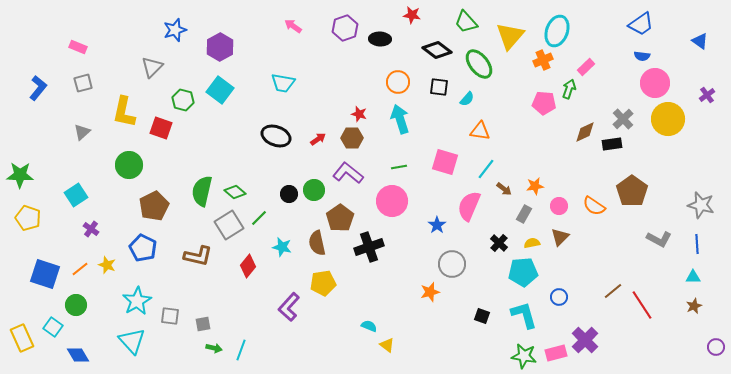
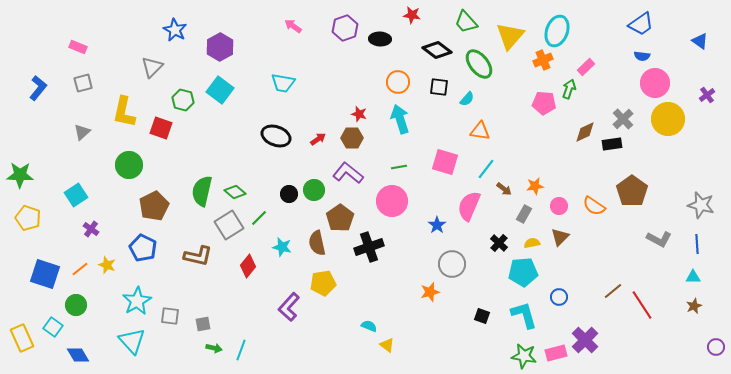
blue star at (175, 30): rotated 25 degrees counterclockwise
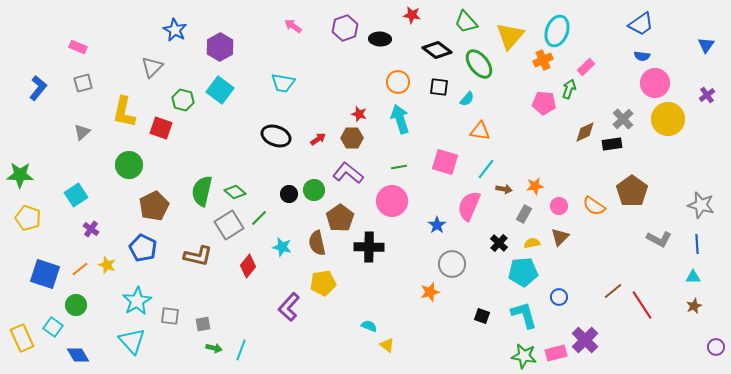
blue triangle at (700, 41): moved 6 px right, 4 px down; rotated 30 degrees clockwise
brown arrow at (504, 189): rotated 28 degrees counterclockwise
black cross at (369, 247): rotated 20 degrees clockwise
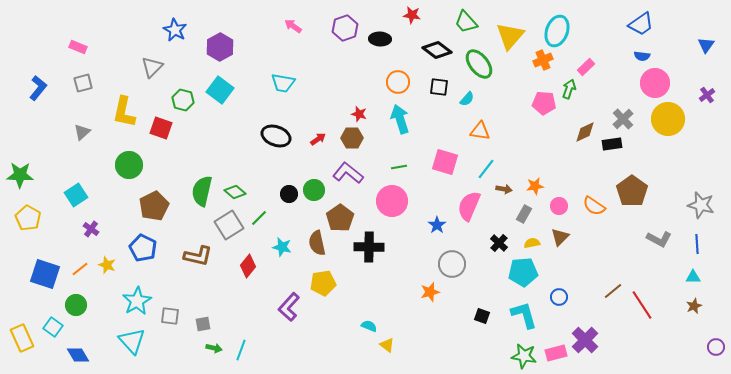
yellow pentagon at (28, 218): rotated 10 degrees clockwise
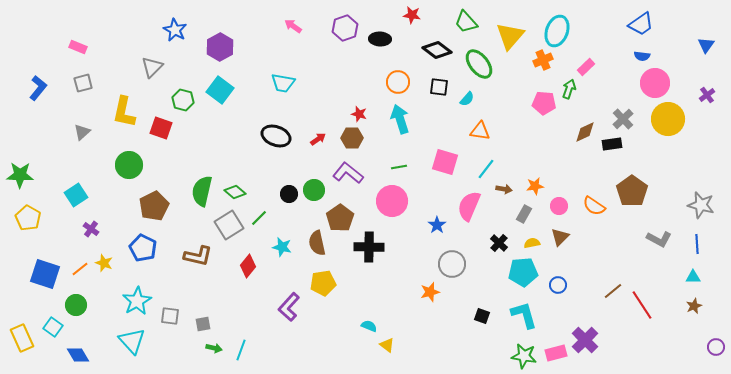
yellow star at (107, 265): moved 3 px left, 2 px up
blue circle at (559, 297): moved 1 px left, 12 px up
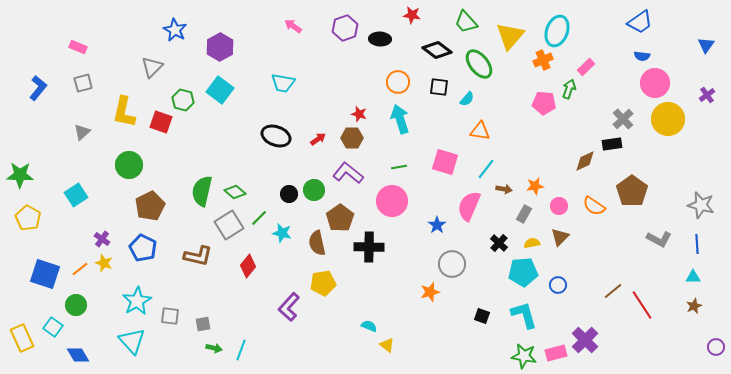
blue trapezoid at (641, 24): moved 1 px left, 2 px up
red square at (161, 128): moved 6 px up
brown diamond at (585, 132): moved 29 px down
brown pentagon at (154, 206): moved 4 px left
purple cross at (91, 229): moved 11 px right, 10 px down
cyan star at (282, 247): moved 14 px up
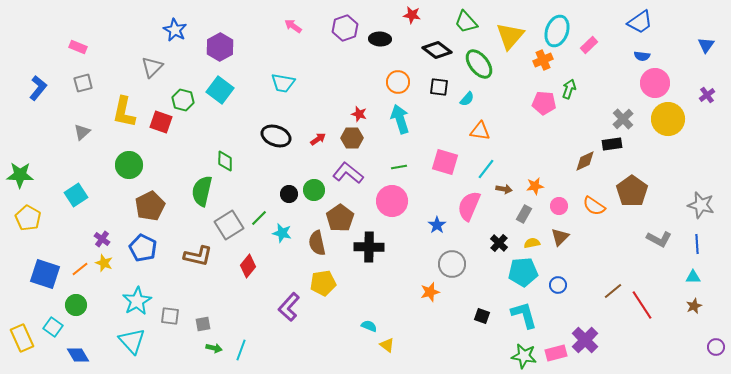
pink rectangle at (586, 67): moved 3 px right, 22 px up
green diamond at (235, 192): moved 10 px left, 31 px up; rotated 50 degrees clockwise
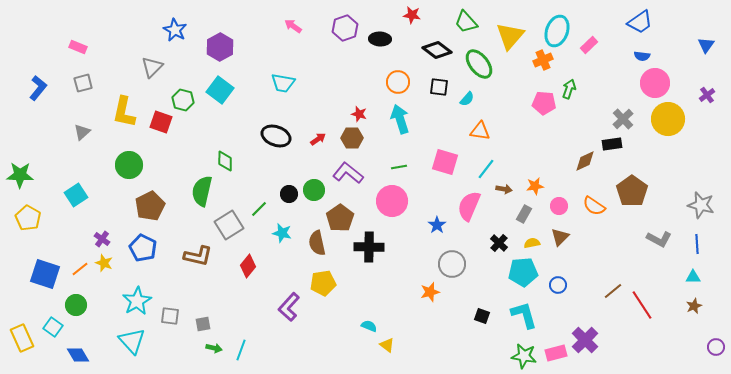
green line at (259, 218): moved 9 px up
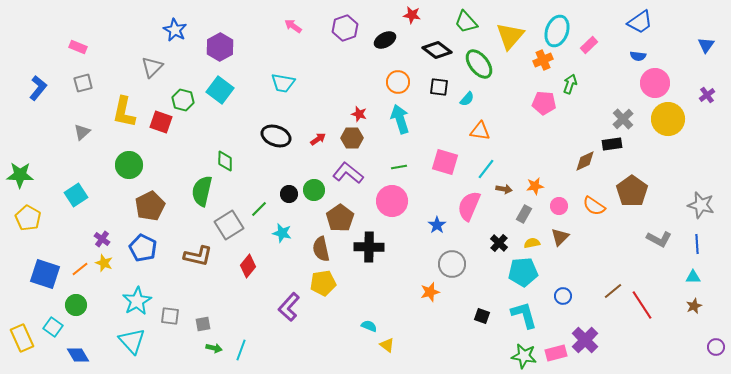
black ellipse at (380, 39): moved 5 px right, 1 px down; rotated 30 degrees counterclockwise
blue semicircle at (642, 56): moved 4 px left
green arrow at (569, 89): moved 1 px right, 5 px up
brown semicircle at (317, 243): moved 4 px right, 6 px down
blue circle at (558, 285): moved 5 px right, 11 px down
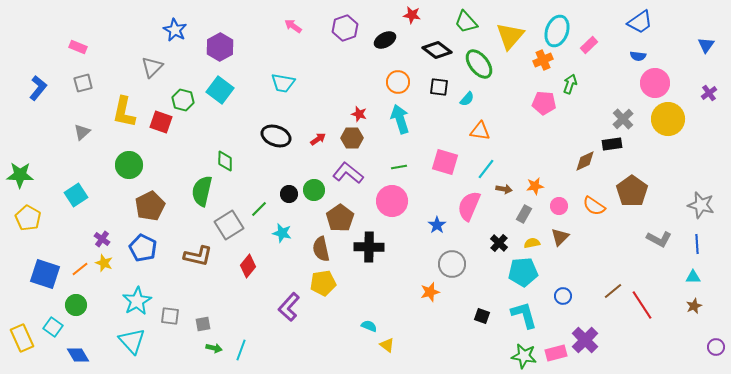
purple cross at (707, 95): moved 2 px right, 2 px up
